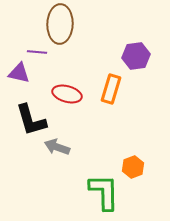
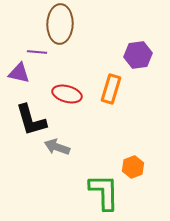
purple hexagon: moved 2 px right, 1 px up
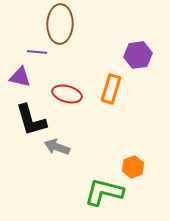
purple triangle: moved 1 px right, 4 px down
green L-shape: rotated 75 degrees counterclockwise
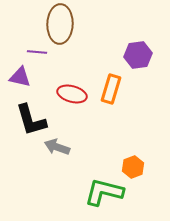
red ellipse: moved 5 px right
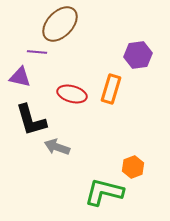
brown ellipse: rotated 42 degrees clockwise
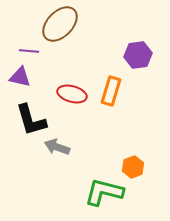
purple line: moved 8 px left, 1 px up
orange rectangle: moved 2 px down
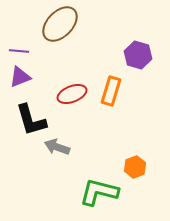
purple line: moved 10 px left
purple hexagon: rotated 24 degrees clockwise
purple triangle: rotated 35 degrees counterclockwise
red ellipse: rotated 36 degrees counterclockwise
orange hexagon: moved 2 px right
green L-shape: moved 5 px left
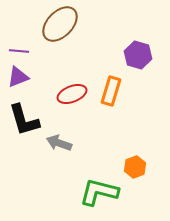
purple triangle: moved 2 px left
black L-shape: moved 7 px left
gray arrow: moved 2 px right, 4 px up
